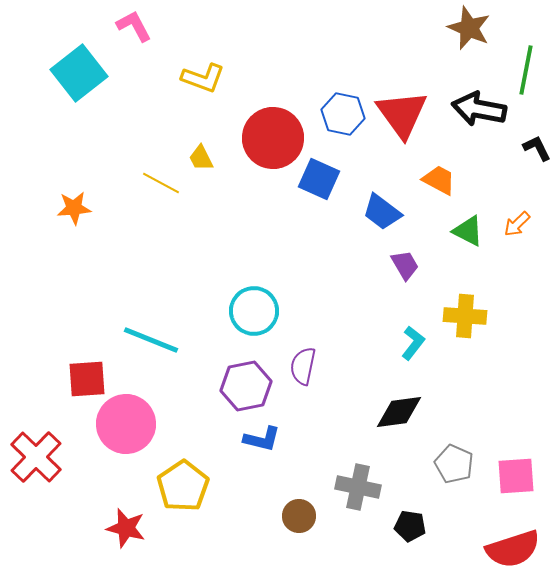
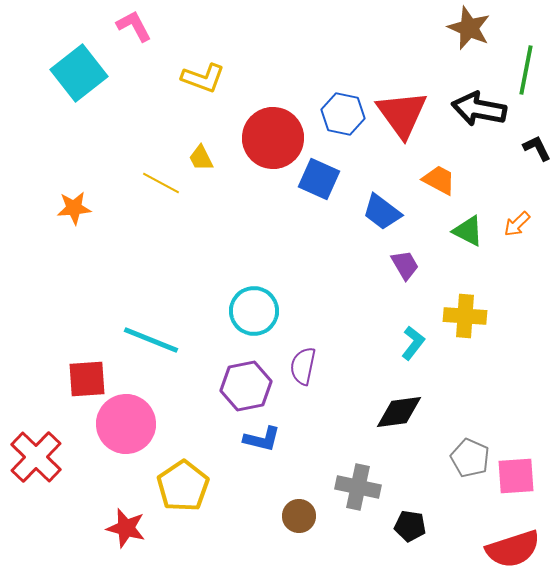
gray pentagon: moved 16 px right, 6 px up
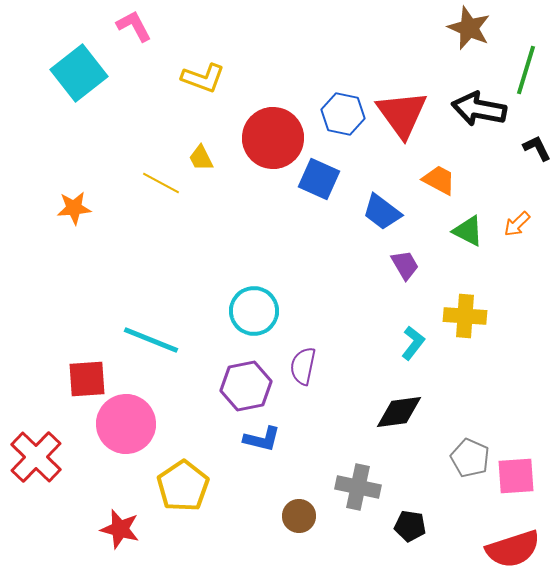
green line: rotated 6 degrees clockwise
red star: moved 6 px left, 1 px down
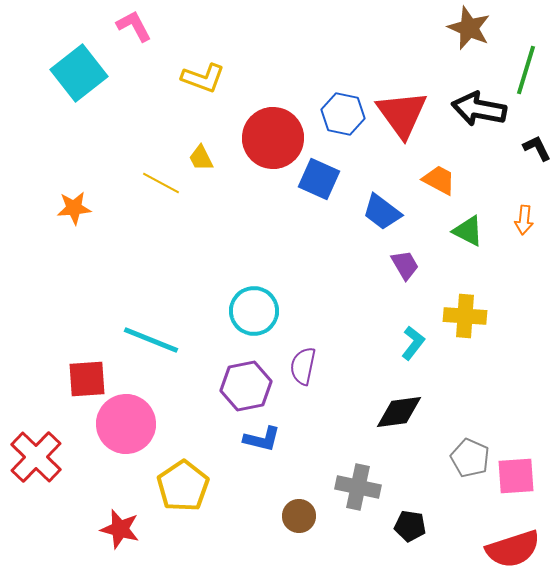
orange arrow: moved 7 px right, 4 px up; rotated 40 degrees counterclockwise
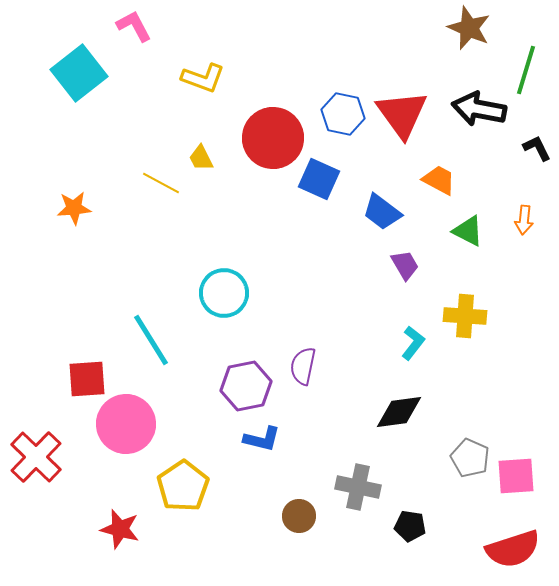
cyan circle: moved 30 px left, 18 px up
cyan line: rotated 36 degrees clockwise
